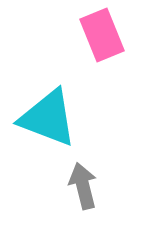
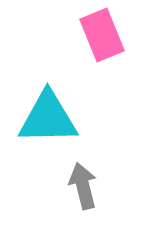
cyan triangle: rotated 22 degrees counterclockwise
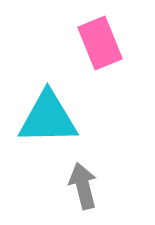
pink rectangle: moved 2 px left, 8 px down
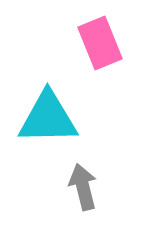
gray arrow: moved 1 px down
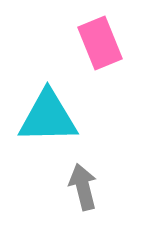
cyan triangle: moved 1 px up
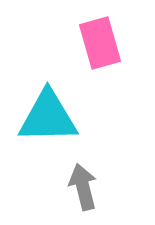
pink rectangle: rotated 6 degrees clockwise
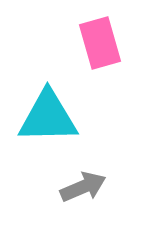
gray arrow: rotated 81 degrees clockwise
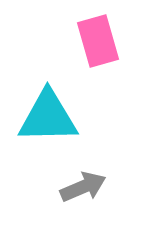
pink rectangle: moved 2 px left, 2 px up
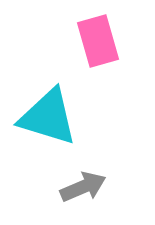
cyan triangle: rotated 18 degrees clockwise
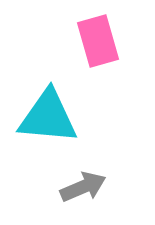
cyan triangle: rotated 12 degrees counterclockwise
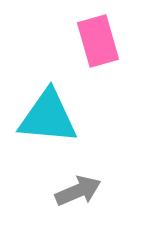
gray arrow: moved 5 px left, 4 px down
